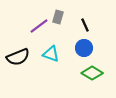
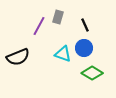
purple line: rotated 24 degrees counterclockwise
cyan triangle: moved 12 px right
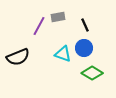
gray rectangle: rotated 64 degrees clockwise
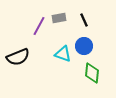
gray rectangle: moved 1 px right, 1 px down
black line: moved 1 px left, 5 px up
blue circle: moved 2 px up
green diamond: rotated 65 degrees clockwise
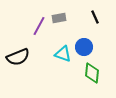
black line: moved 11 px right, 3 px up
blue circle: moved 1 px down
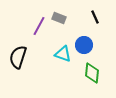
gray rectangle: rotated 32 degrees clockwise
blue circle: moved 2 px up
black semicircle: rotated 130 degrees clockwise
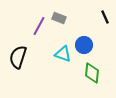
black line: moved 10 px right
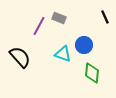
black semicircle: moved 2 px right; rotated 120 degrees clockwise
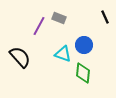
green diamond: moved 9 px left
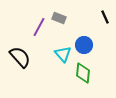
purple line: moved 1 px down
cyan triangle: rotated 30 degrees clockwise
